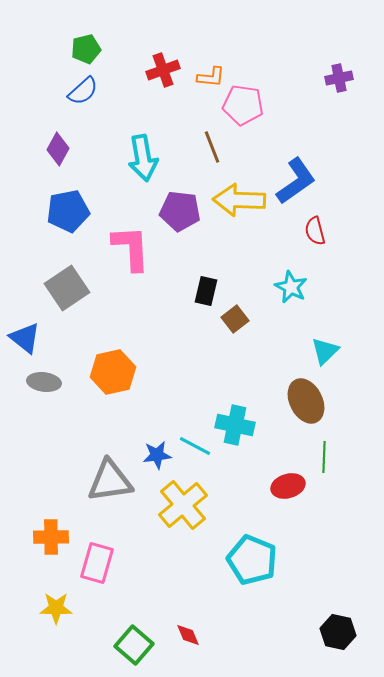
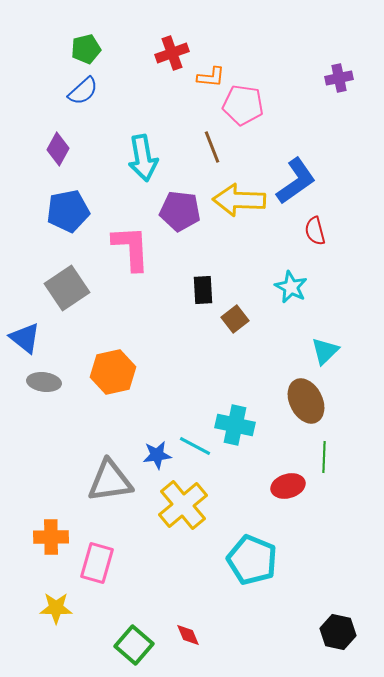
red cross: moved 9 px right, 17 px up
black rectangle: moved 3 px left, 1 px up; rotated 16 degrees counterclockwise
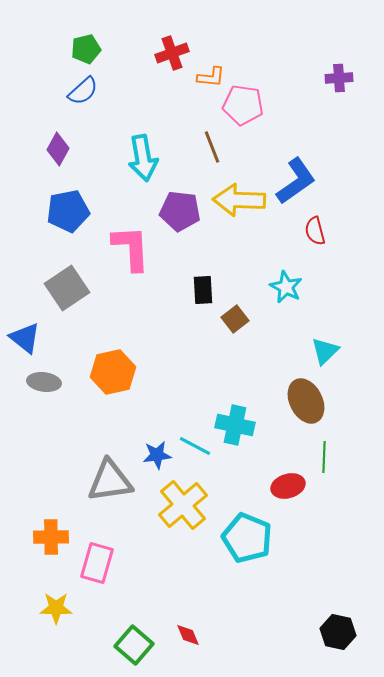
purple cross: rotated 8 degrees clockwise
cyan star: moved 5 px left
cyan pentagon: moved 5 px left, 22 px up
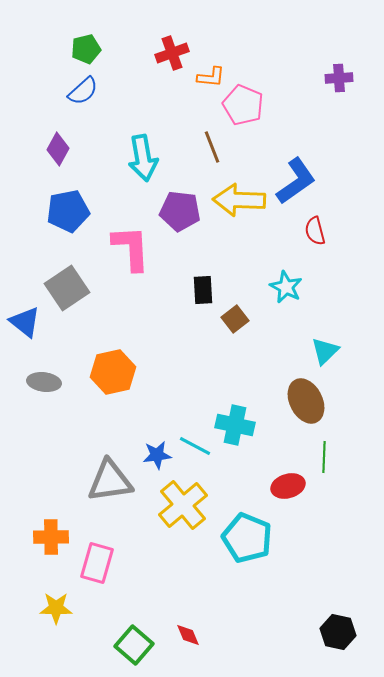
pink pentagon: rotated 15 degrees clockwise
blue triangle: moved 16 px up
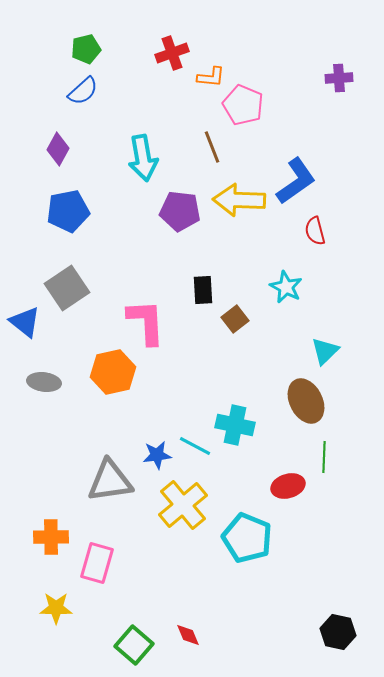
pink L-shape: moved 15 px right, 74 px down
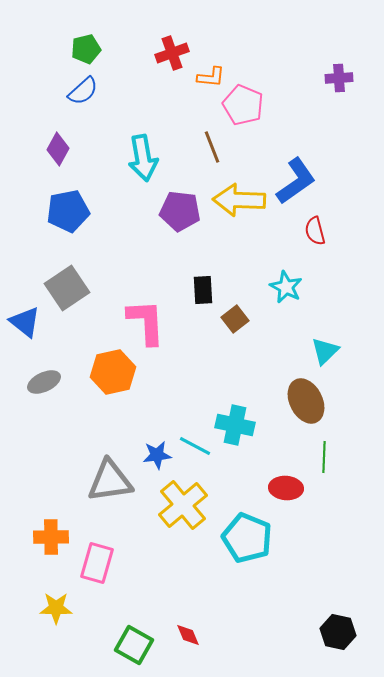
gray ellipse: rotated 32 degrees counterclockwise
red ellipse: moved 2 px left, 2 px down; rotated 20 degrees clockwise
green square: rotated 12 degrees counterclockwise
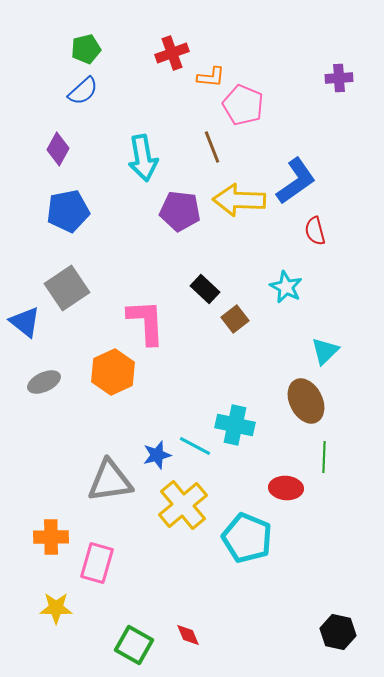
black rectangle: moved 2 px right, 1 px up; rotated 44 degrees counterclockwise
orange hexagon: rotated 12 degrees counterclockwise
blue star: rotated 8 degrees counterclockwise
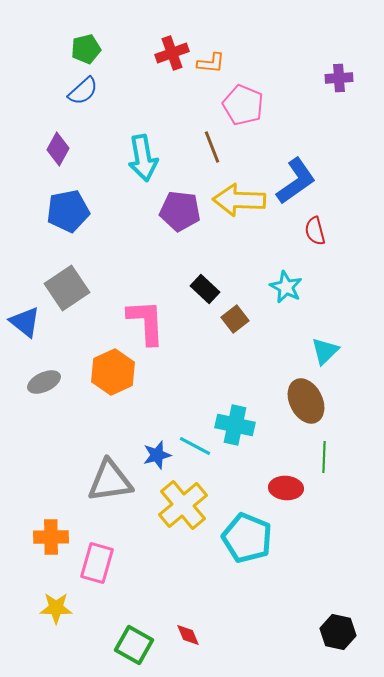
orange L-shape: moved 14 px up
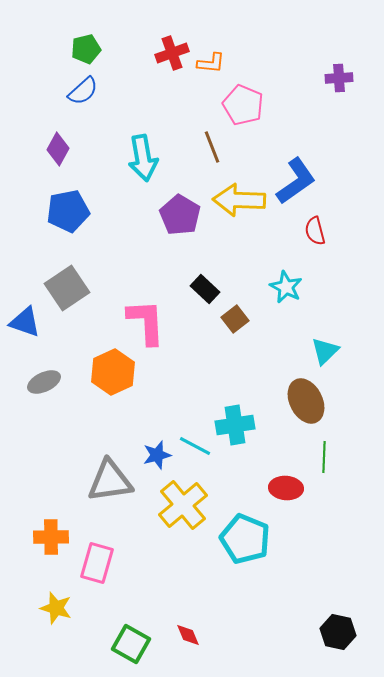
purple pentagon: moved 4 px down; rotated 24 degrees clockwise
blue triangle: rotated 20 degrees counterclockwise
cyan cross: rotated 21 degrees counterclockwise
cyan pentagon: moved 2 px left, 1 px down
yellow star: rotated 16 degrees clockwise
green square: moved 3 px left, 1 px up
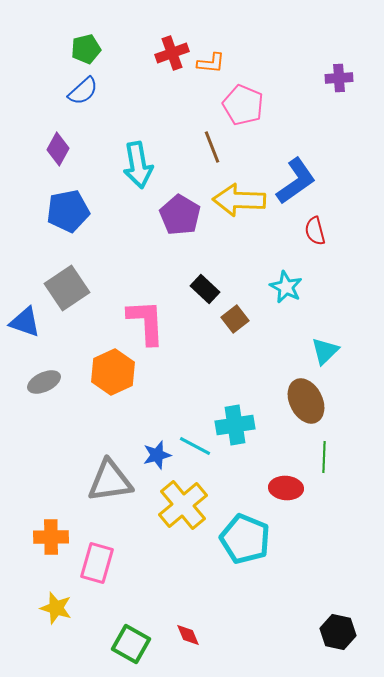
cyan arrow: moved 5 px left, 7 px down
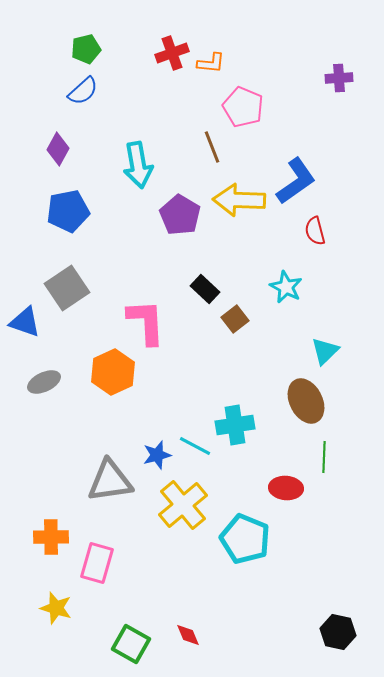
pink pentagon: moved 2 px down
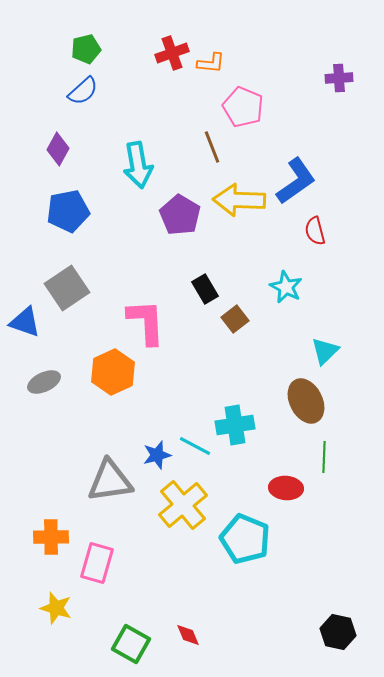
black rectangle: rotated 16 degrees clockwise
